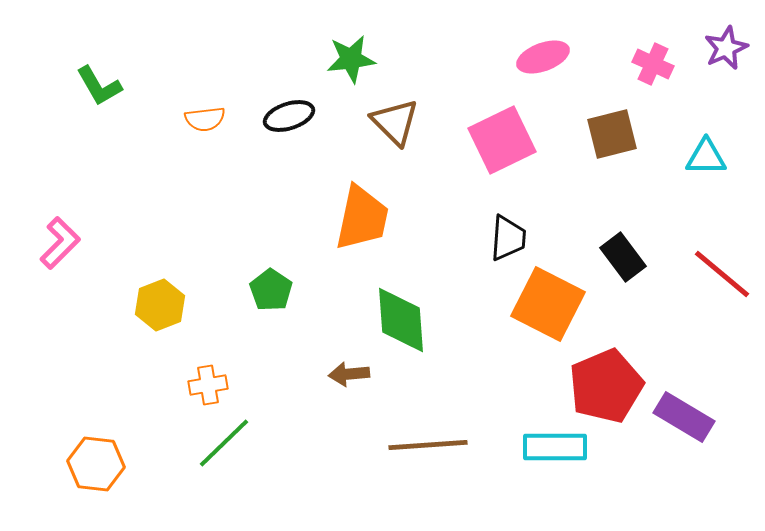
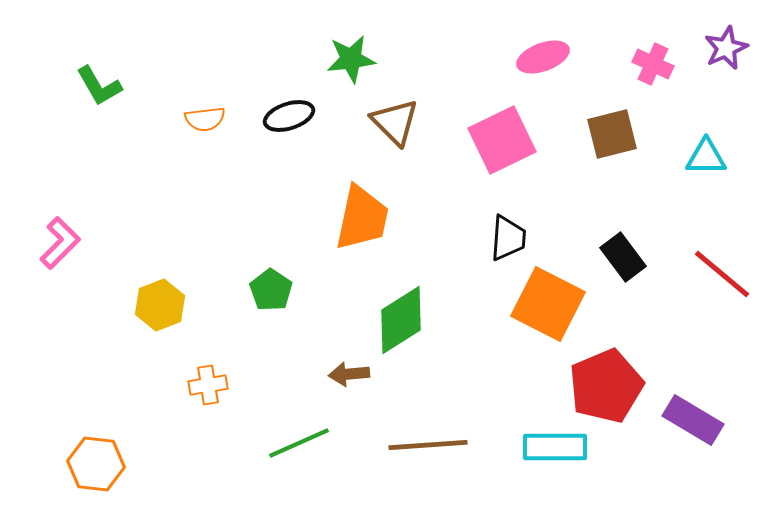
green diamond: rotated 62 degrees clockwise
purple rectangle: moved 9 px right, 3 px down
green line: moved 75 px right; rotated 20 degrees clockwise
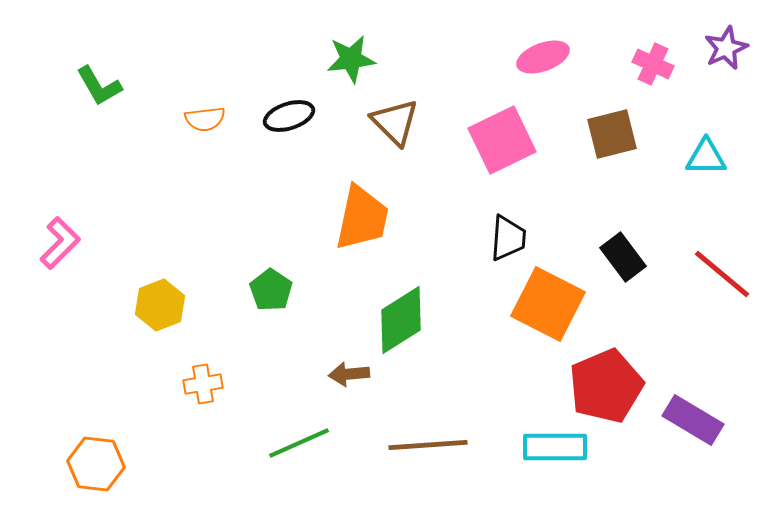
orange cross: moved 5 px left, 1 px up
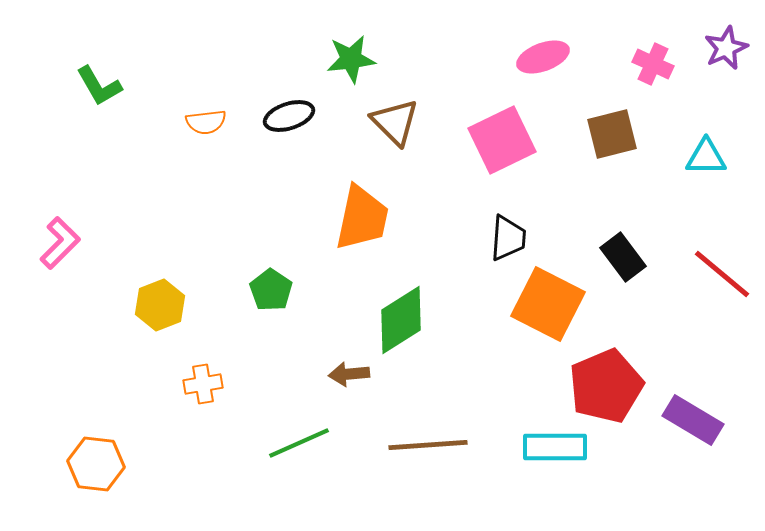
orange semicircle: moved 1 px right, 3 px down
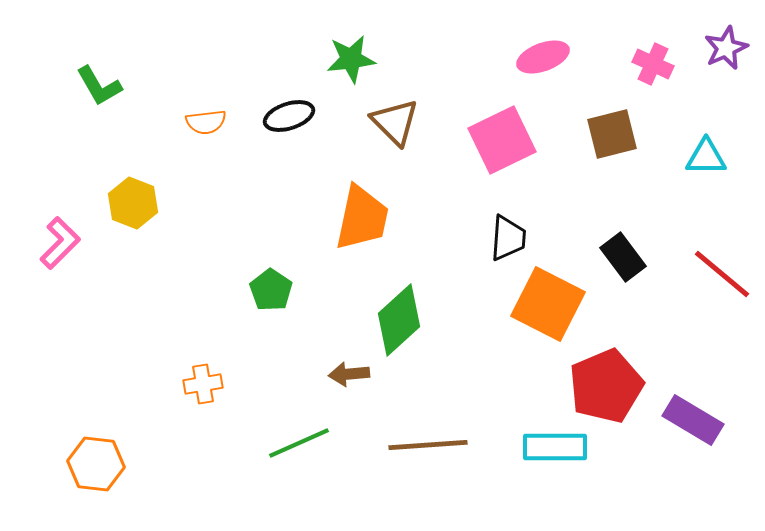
yellow hexagon: moved 27 px left, 102 px up; rotated 18 degrees counterclockwise
green diamond: moved 2 px left; rotated 10 degrees counterclockwise
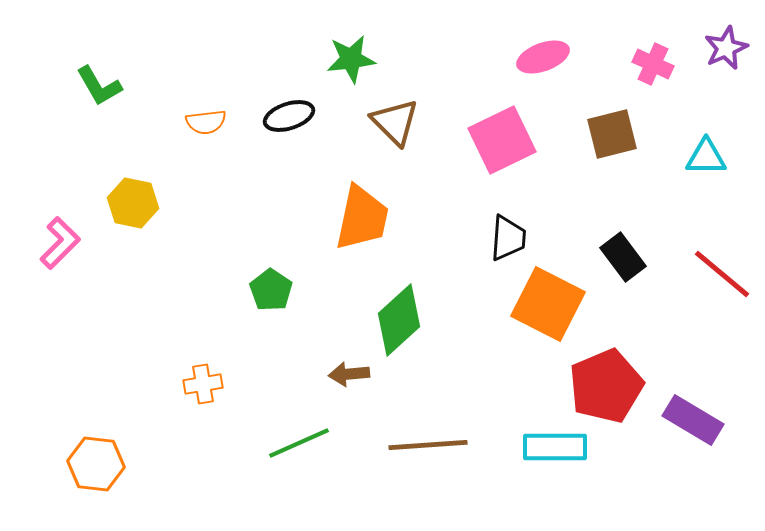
yellow hexagon: rotated 9 degrees counterclockwise
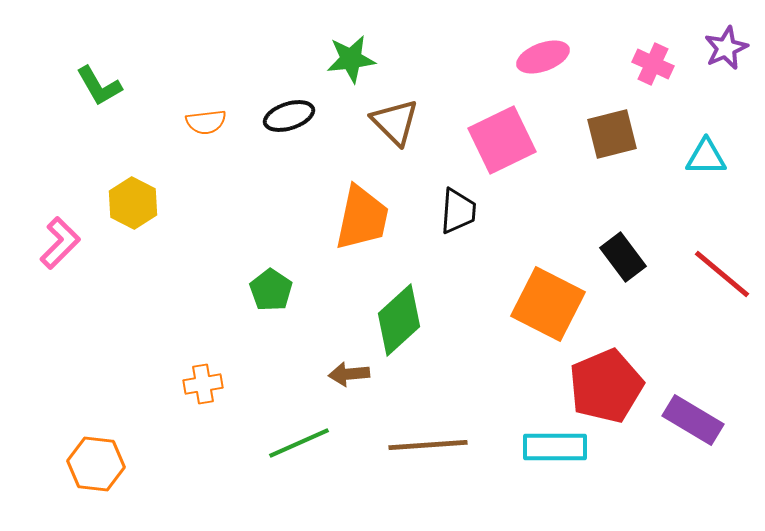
yellow hexagon: rotated 15 degrees clockwise
black trapezoid: moved 50 px left, 27 px up
